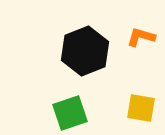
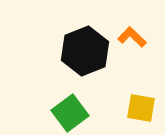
orange L-shape: moved 9 px left; rotated 28 degrees clockwise
green square: rotated 18 degrees counterclockwise
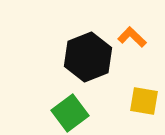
black hexagon: moved 3 px right, 6 px down
yellow square: moved 3 px right, 7 px up
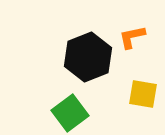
orange L-shape: rotated 56 degrees counterclockwise
yellow square: moved 1 px left, 7 px up
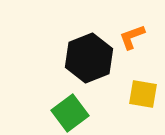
orange L-shape: rotated 8 degrees counterclockwise
black hexagon: moved 1 px right, 1 px down
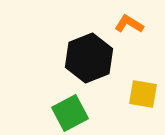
orange L-shape: moved 3 px left, 13 px up; rotated 52 degrees clockwise
green square: rotated 9 degrees clockwise
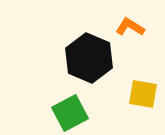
orange L-shape: moved 1 px right, 3 px down
black hexagon: rotated 15 degrees counterclockwise
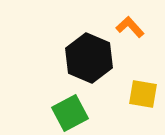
orange L-shape: rotated 16 degrees clockwise
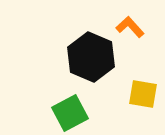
black hexagon: moved 2 px right, 1 px up
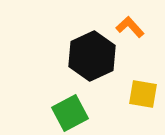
black hexagon: moved 1 px right, 1 px up; rotated 12 degrees clockwise
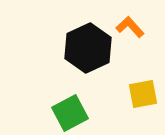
black hexagon: moved 4 px left, 8 px up
yellow square: rotated 20 degrees counterclockwise
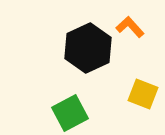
yellow square: rotated 32 degrees clockwise
